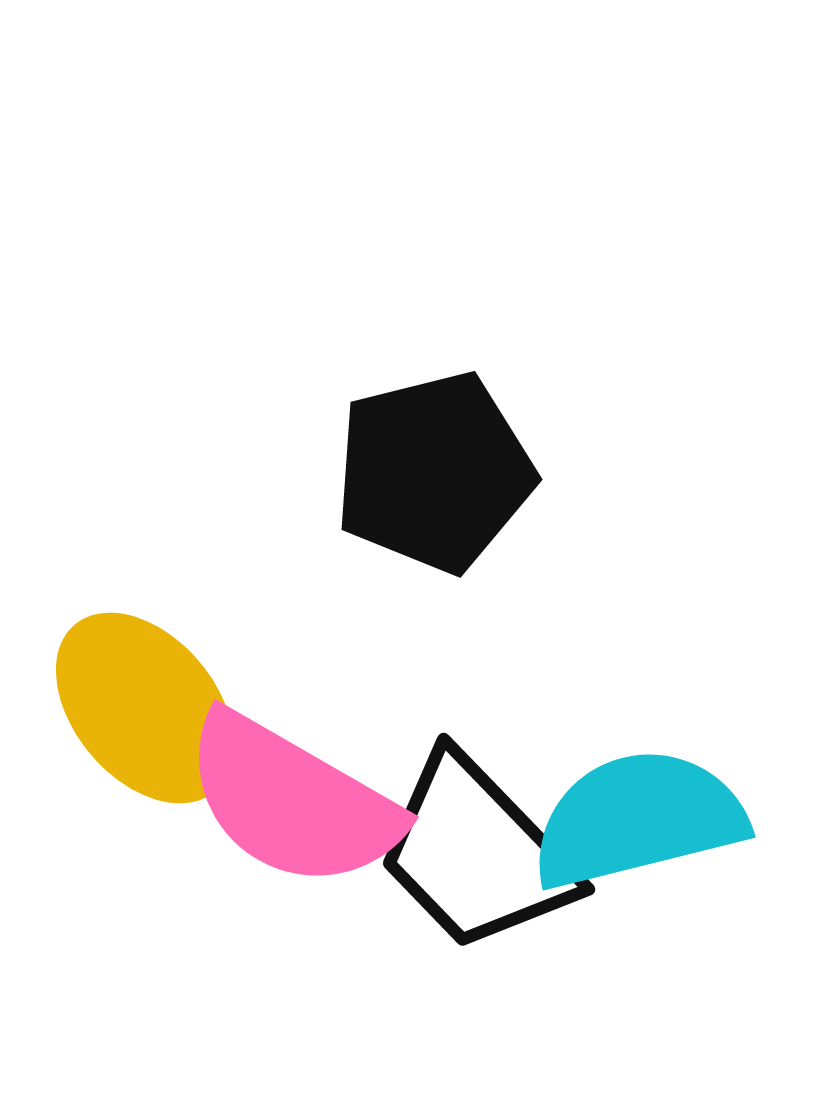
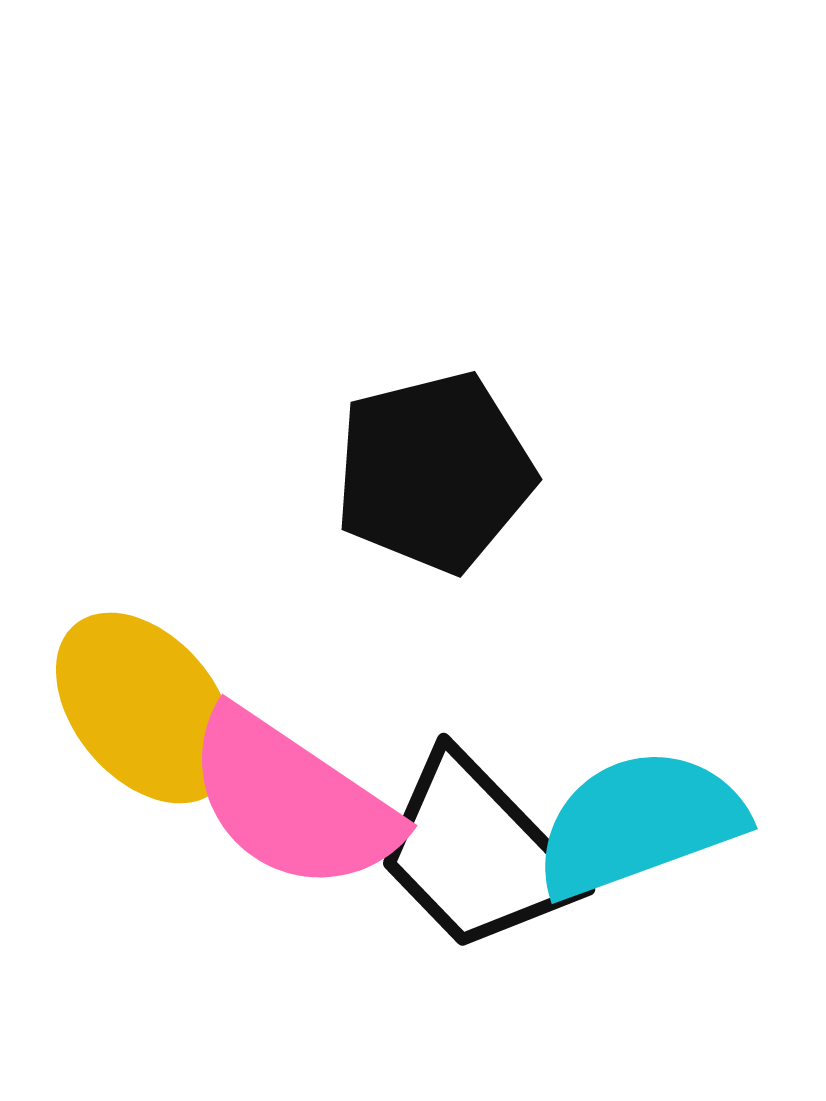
pink semicircle: rotated 4 degrees clockwise
cyan semicircle: moved 1 px right, 4 px down; rotated 6 degrees counterclockwise
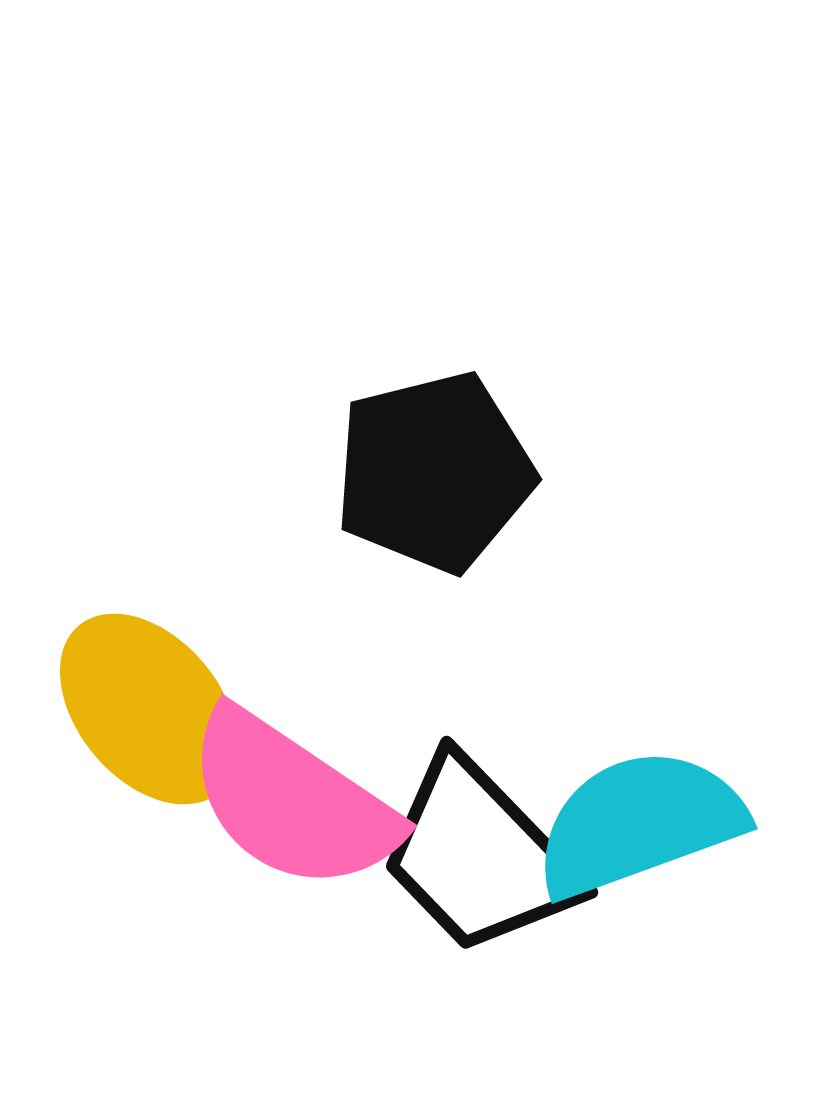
yellow ellipse: moved 4 px right, 1 px down
black trapezoid: moved 3 px right, 3 px down
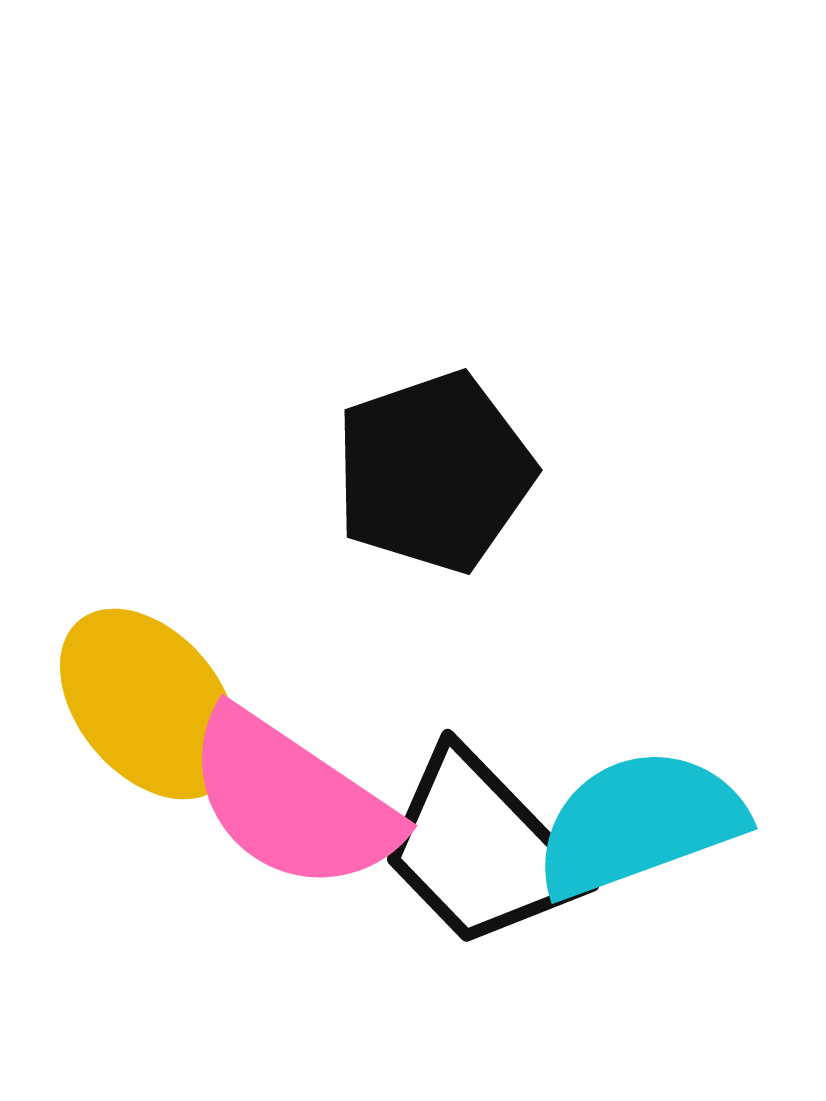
black pentagon: rotated 5 degrees counterclockwise
yellow ellipse: moved 5 px up
black trapezoid: moved 1 px right, 7 px up
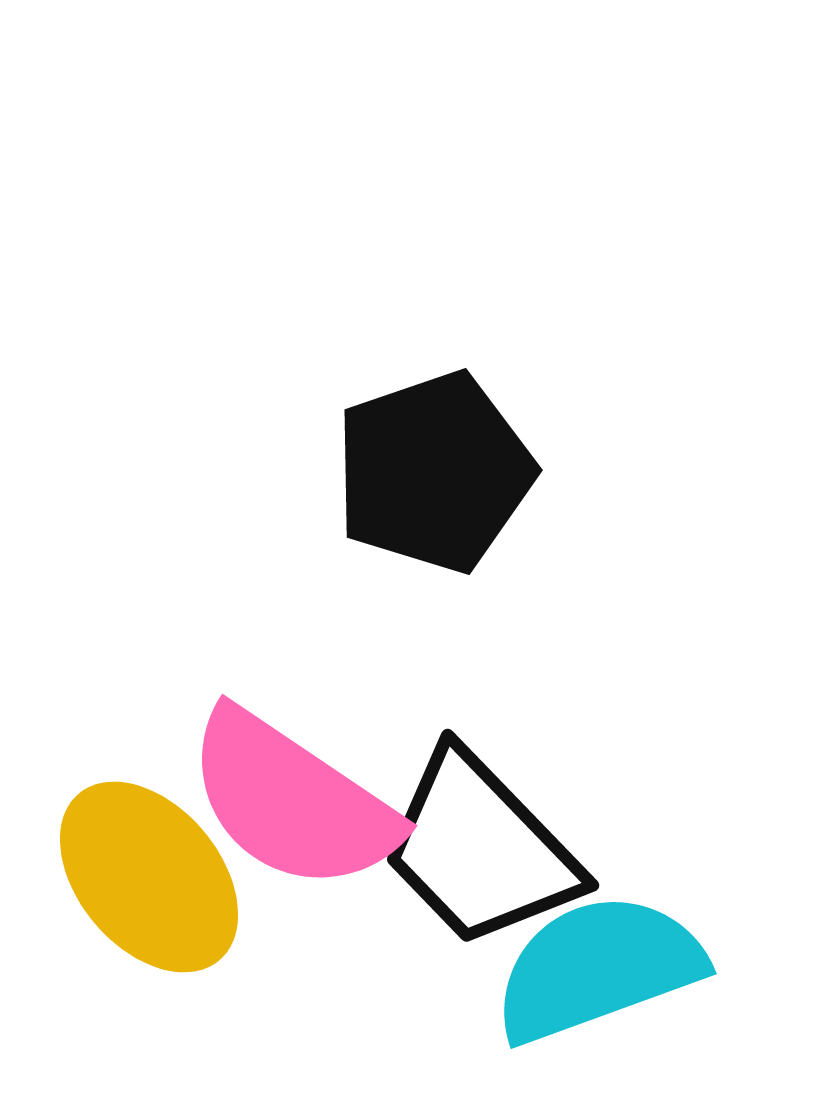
yellow ellipse: moved 173 px down
cyan semicircle: moved 41 px left, 145 px down
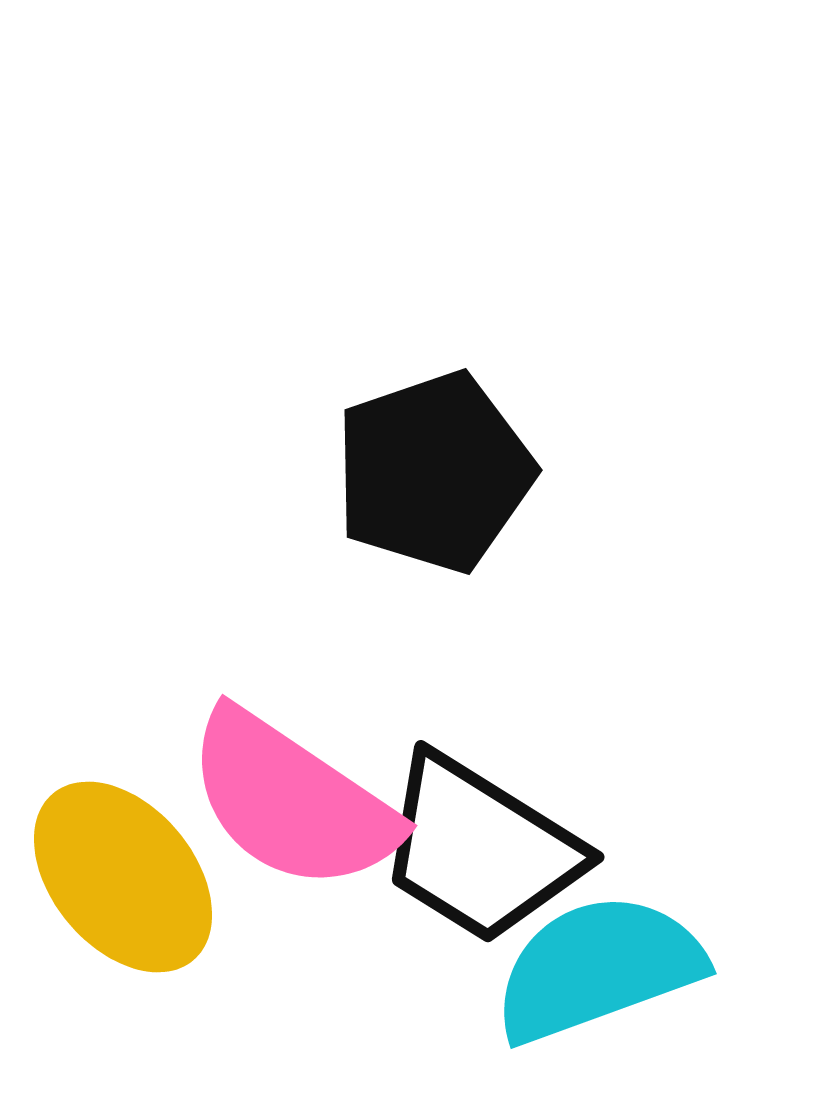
black trapezoid: rotated 14 degrees counterclockwise
yellow ellipse: moved 26 px left
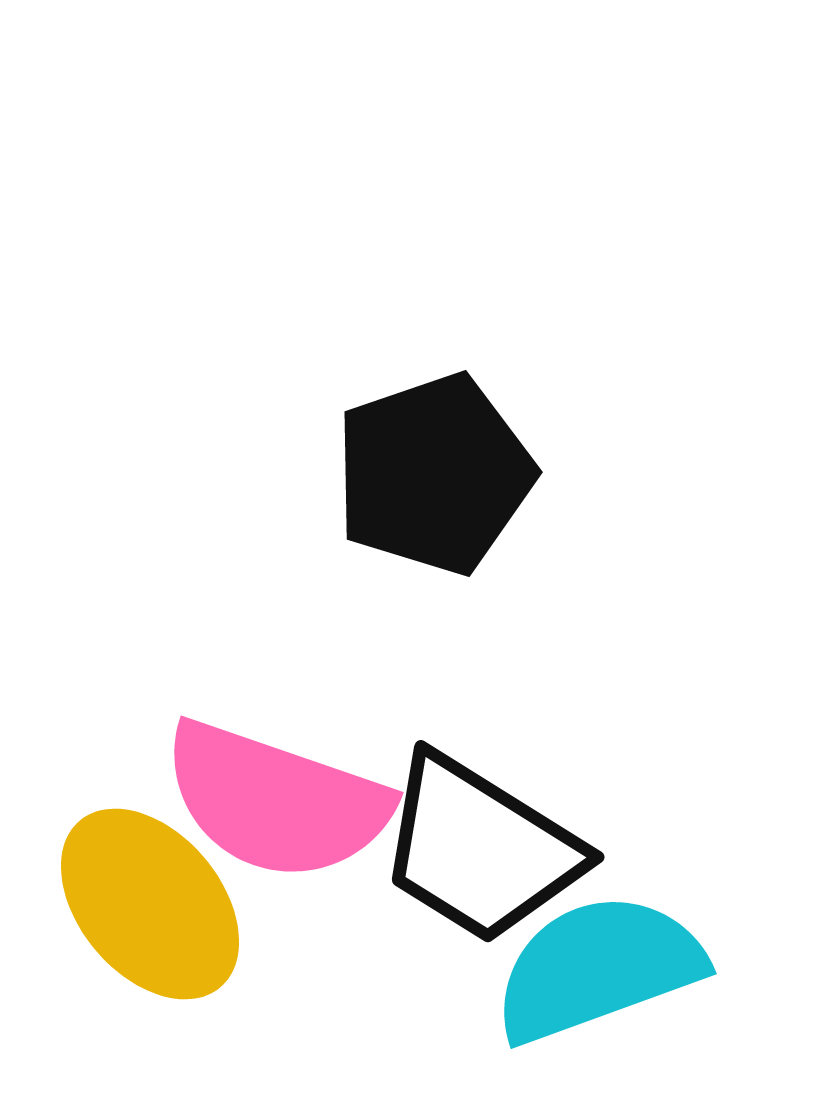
black pentagon: moved 2 px down
pink semicircle: moved 16 px left; rotated 15 degrees counterclockwise
yellow ellipse: moved 27 px right, 27 px down
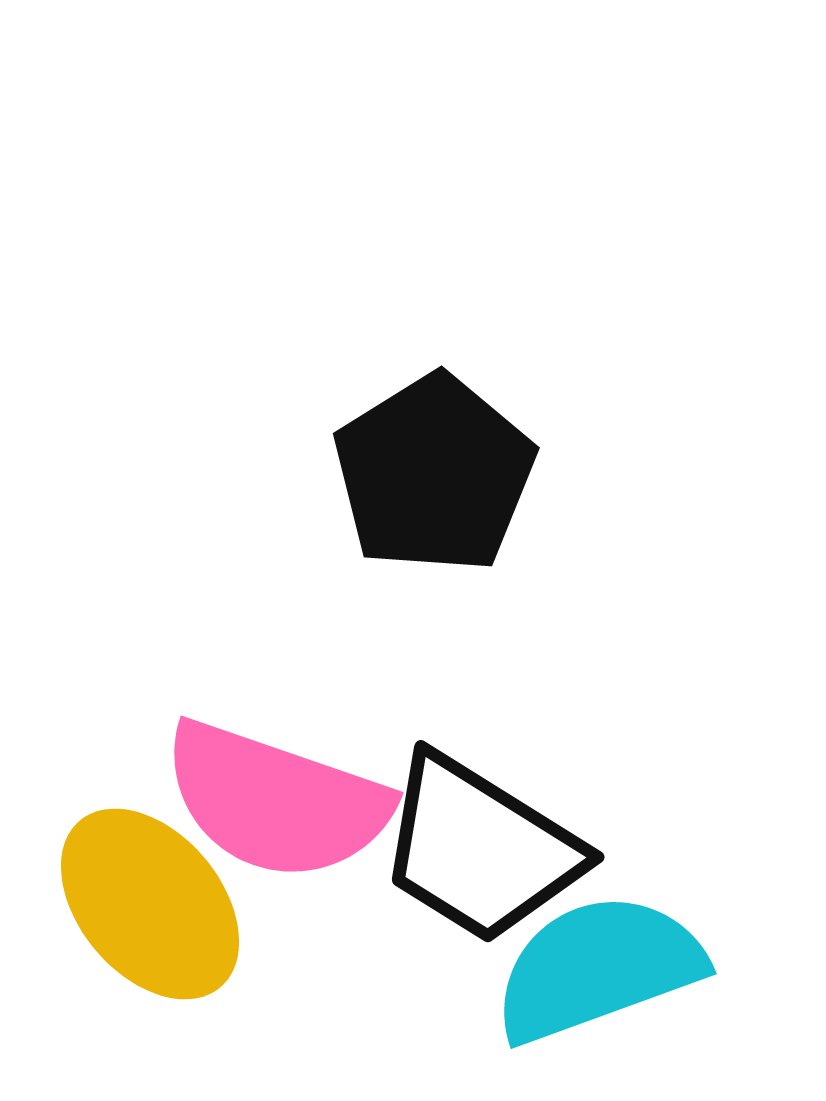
black pentagon: rotated 13 degrees counterclockwise
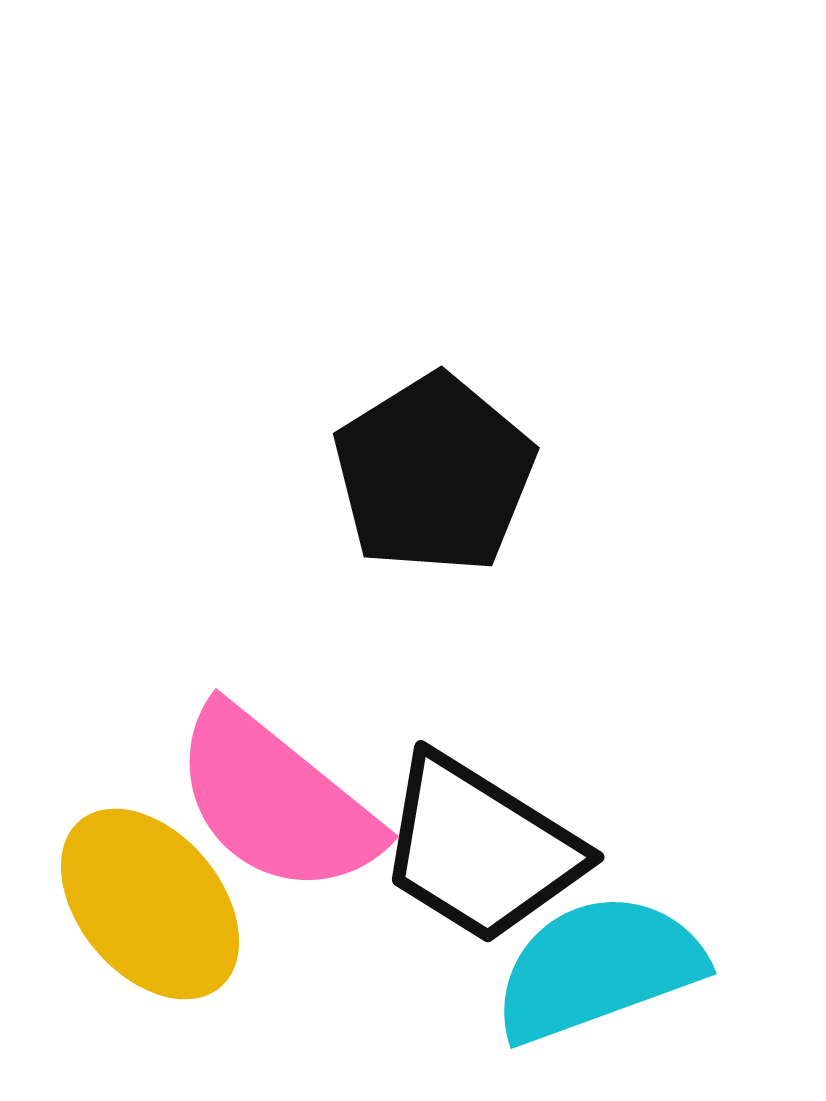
pink semicircle: rotated 20 degrees clockwise
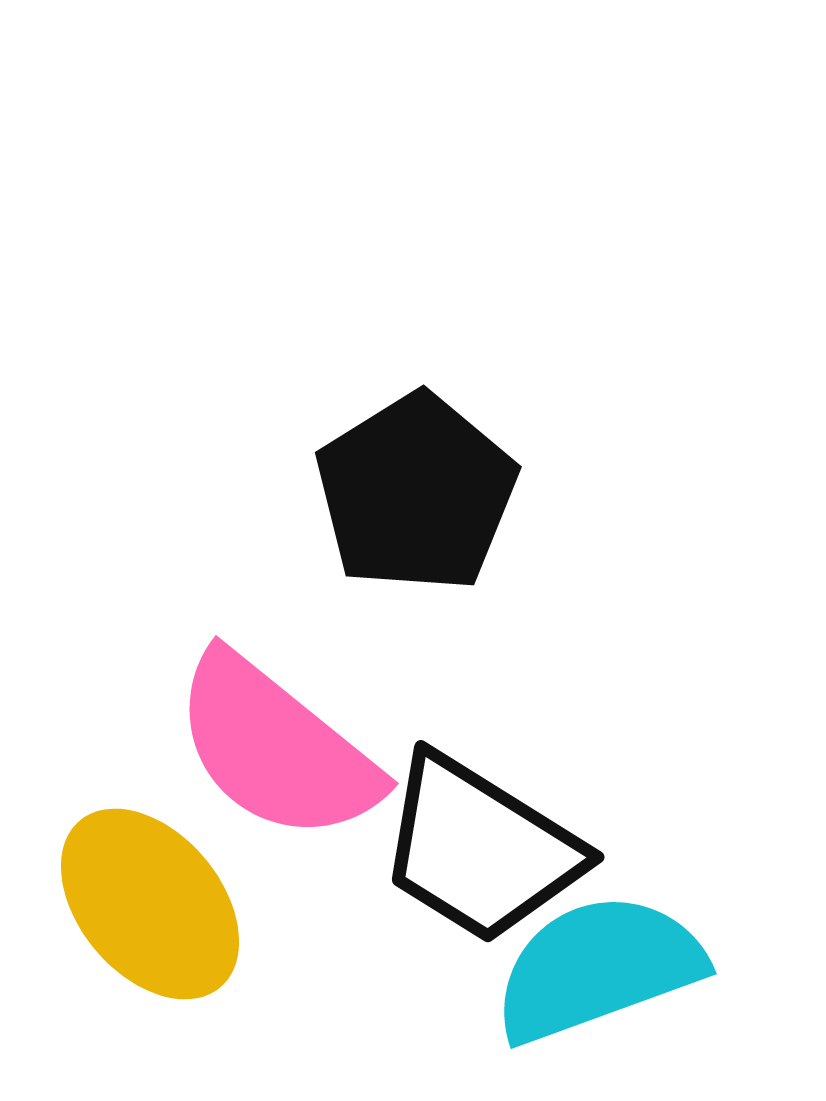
black pentagon: moved 18 px left, 19 px down
pink semicircle: moved 53 px up
